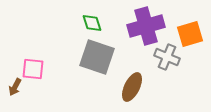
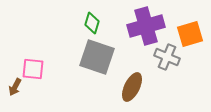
green diamond: rotated 35 degrees clockwise
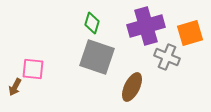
orange square: moved 1 px up
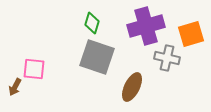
orange square: moved 1 px right, 1 px down
gray cross: moved 1 px down; rotated 10 degrees counterclockwise
pink square: moved 1 px right
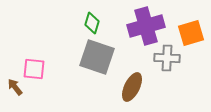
orange square: moved 1 px up
gray cross: rotated 10 degrees counterclockwise
brown arrow: rotated 114 degrees clockwise
